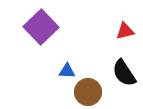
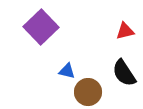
blue triangle: rotated 12 degrees clockwise
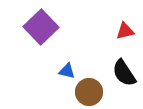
brown circle: moved 1 px right
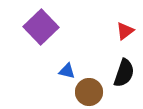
red triangle: rotated 24 degrees counterclockwise
black semicircle: rotated 128 degrees counterclockwise
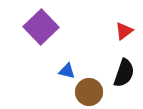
red triangle: moved 1 px left
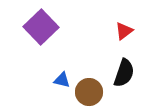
blue triangle: moved 5 px left, 9 px down
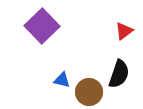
purple square: moved 1 px right, 1 px up
black semicircle: moved 5 px left, 1 px down
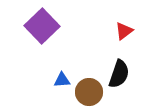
blue triangle: rotated 18 degrees counterclockwise
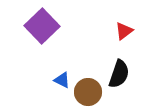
blue triangle: rotated 30 degrees clockwise
brown circle: moved 1 px left
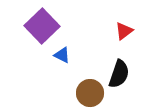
blue triangle: moved 25 px up
brown circle: moved 2 px right, 1 px down
